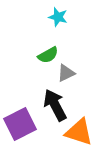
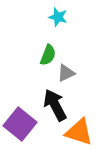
green semicircle: rotated 40 degrees counterclockwise
purple square: rotated 24 degrees counterclockwise
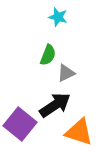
black arrow: rotated 84 degrees clockwise
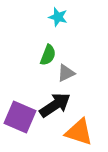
purple square: moved 7 px up; rotated 16 degrees counterclockwise
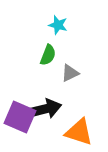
cyan star: moved 8 px down
gray triangle: moved 4 px right
black arrow: moved 10 px left, 4 px down; rotated 20 degrees clockwise
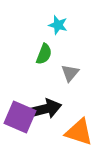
green semicircle: moved 4 px left, 1 px up
gray triangle: rotated 24 degrees counterclockwise
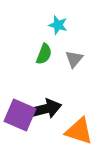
gray triangle: moved 4 px right, 14 px up
purple square: moved 2 px up
orange triangle: moved 1 px up
